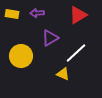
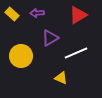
yellow rectangle: rotated 32 degrees clockwise
white line: rotated 20 degrees clockwise
yellow triangle: moved 2 px left, 4 px down
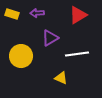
yellow rectangle: rotated 24 degrees counterclockwise
white line: moved 1 px right, 1 px down; rotated 15 degrees clockwise
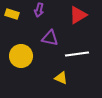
purple arrow: moved 2 px right, 3 px up; rotated 72 degrees counterclockwise
purple triangle: rotated 42 degrees clockwise
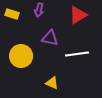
yellow triangle: moved 9 px left, 5 px down
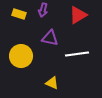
purple arrow: moved 4 px right
yellow rectangle: moved 7 px right
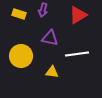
yellow triangle: moved 11 px up; rotated 16 degrees counterclockwise
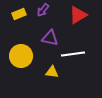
purple arrow: rotated 24 degrees clockwise
yellow rectangle: rotated 40 degrees counterclockwise
white line: moved 4 px left
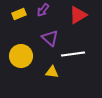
purple triangle: rotated 30 degrees clockwise
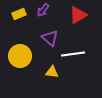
yellow circle: moved 1 px left
